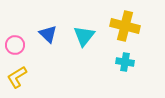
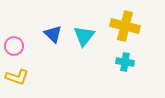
blue triangle: moved 5 px right
pink circle: moved 1 px left, 1 px down
yellow L-shape: rotated 130 degrees counterclockwise
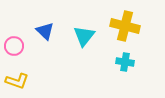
blue triangle: moved 8 px left, 3 px up
yellow L-shape: moved 4 px down
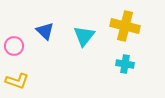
cyan cross: moved 2 px down
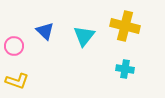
cyan cross: moved 5 px down
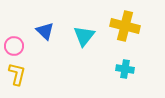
yellow L-shape: moved 7 px up; rotated 95 degrees counterclockwise
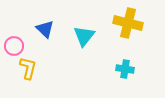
yellow cross: moved 3 px right, 3 px up
blue triangle: moved 2 px up
yellow L-shape: moved 11 px right, 6 px up
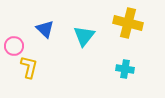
yellow L-shape: moved 1 px right, 1 px up
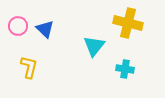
cyan triangle: moved 10 px right, 10 px down
pink circle: moved 4 px right, 20 px up
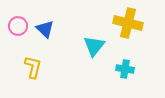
yellow L-shape: moved 4 px right
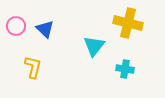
pink circle: moved 2 px left
